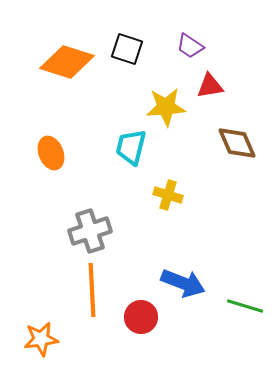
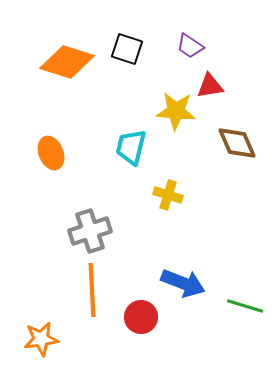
yellow star: moved 10 px right, 4 px down; rotated 9 degrees clockwise
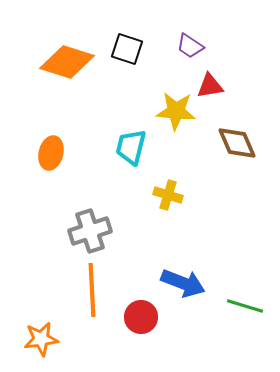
orange ellipse: rotated 36 degrees clockwise
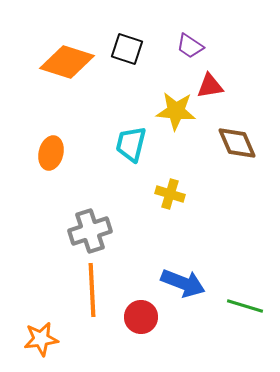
cyan trapezoid: moved 3 px up
yellow cross: moved 2 px right, 1 px up
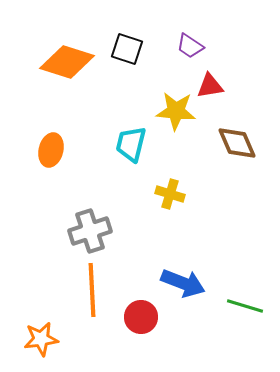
orange ellipse: moved 3 px up
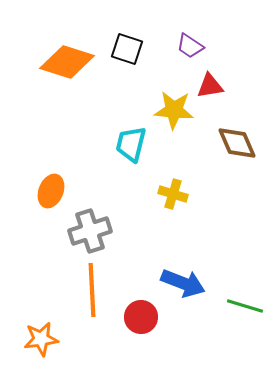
yellow star: moved 2 px left, 1 px up
orange ellipse: moved 41 px down; rotated 8 degrees clockwise
yellow cross: moved 3 px right
